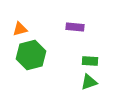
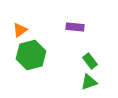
orange triangle: moved 1 px down; rotated 21 degrees counterclockwise
green rectangle: rotated 49 degrees clockwise
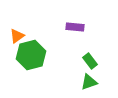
orange triangle: moved 3 px left, 6 px down
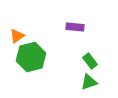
green hexagon: moved 2 px down
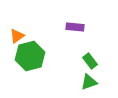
green hexagon: moved 1 px left, 1 px up
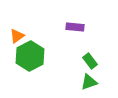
green hexagon: rotated 12 degrees counterclockwise
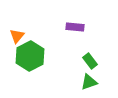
orange triangle: rotated 14 degrees counterclockwise
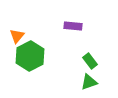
purple rectangle: moved 2 px left, 1 px up
